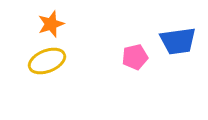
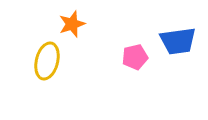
orange star: moved 21 px right
yellow ellipse: rotated 54 degrees counterclockwise
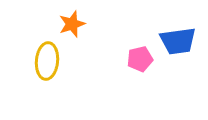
pink pentagon: moved 5 px right, 2 px down
yellow ellipse: rotated 9 degrees counterclockwise
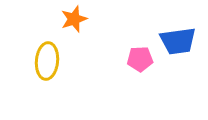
orange star: moved 2 px right, 5 px up
pink pentagon: rotated 10 degrees clockwise
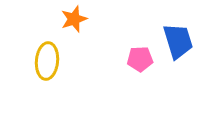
blue trapezoid: rotated 99 degrees counterclockwise
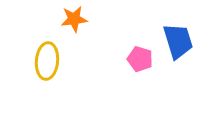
orange star: rotated 12 degrees clockwise
pink pentagon: rotated 20 degrees clockwise
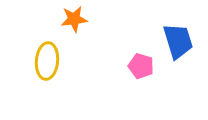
pink pentagon: moved 1 px right, 7 px down
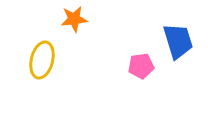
yellow ellipse: moved 5 px left, 1 px up; rotated 9 degrees clockwise
pink pentagon: rotated 25 degrees counterclockwise
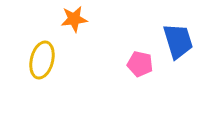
pink pentagon: moved 1 px left, 2 px up; rotated 20 degrees clockwise
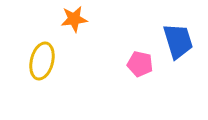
yellow ellipse: moved 1 px down
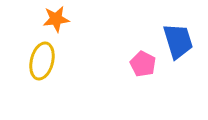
orange star: moved 18 px left
pink pentagon: moved 3 px right; rotated 15 degrees clockwise
